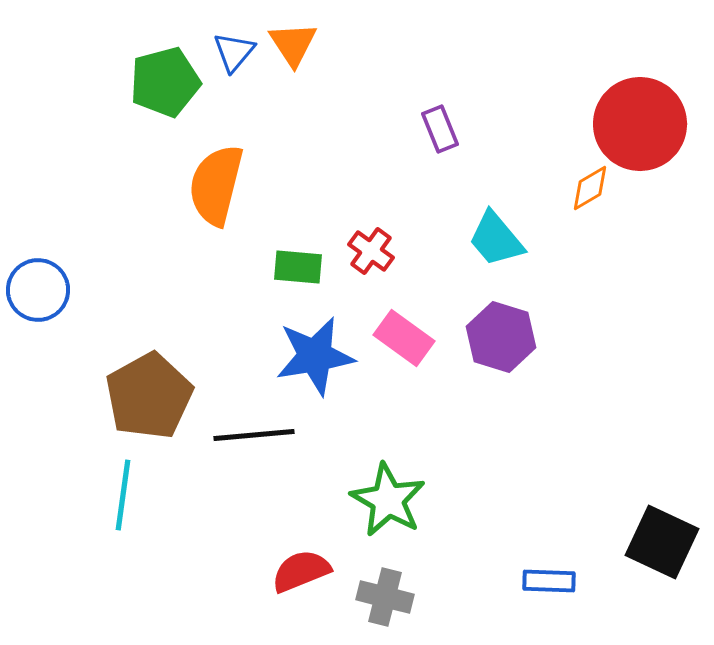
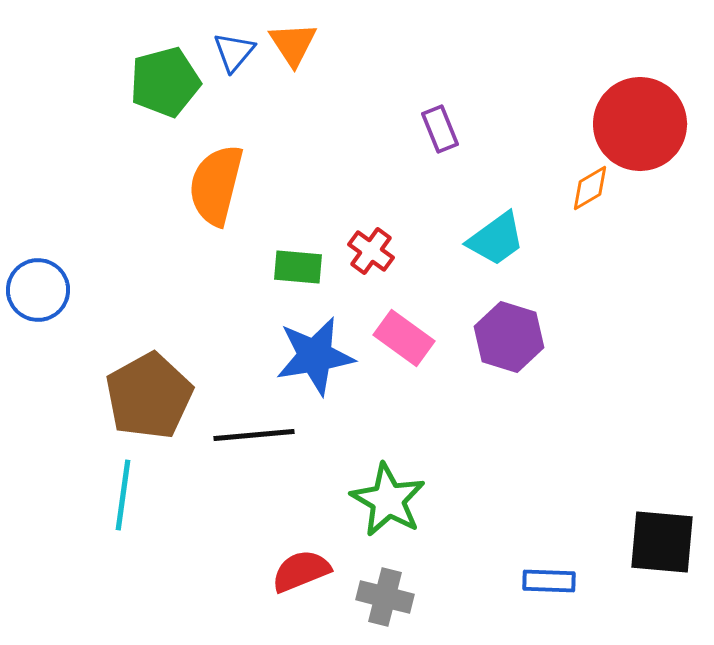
cyan trapezoid: rotated 86 degrees counterclockwise
purple hexagon: moved 8 px right
black square: rotated 20 degrees counterclockwise
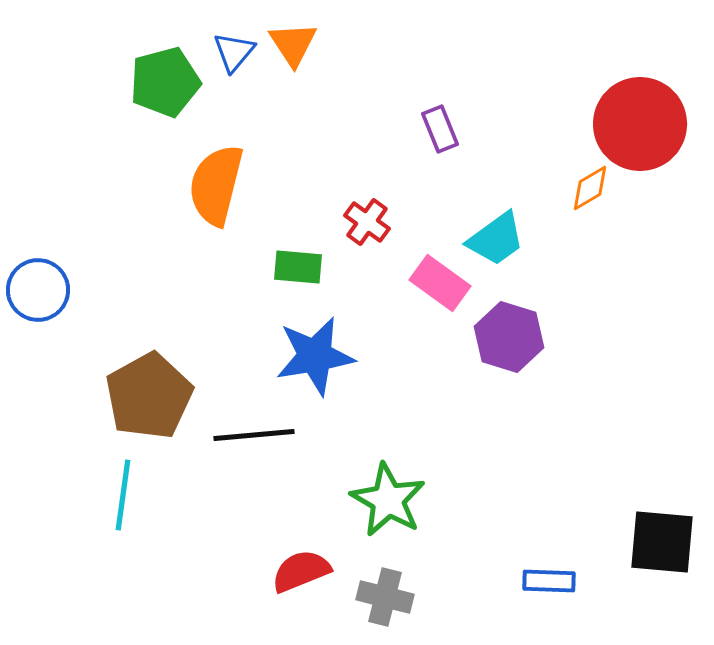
red cross: moved 4 px left, 29 px up
pink rectangle: moved 36 px right, 55 px up
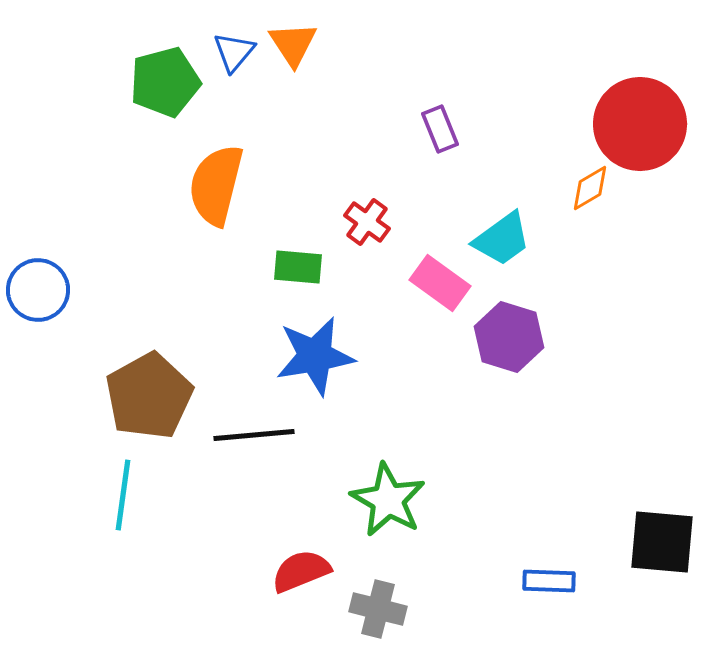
cyan trapezoid: moved 6 px right
gray cross: moved 7 px left, 12 px down
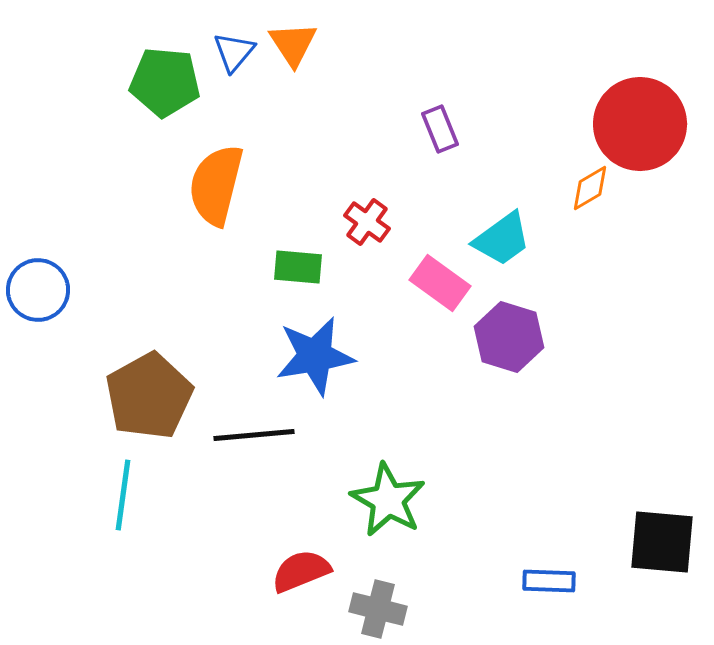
green pentagon: rotated 20 degrees clockwise
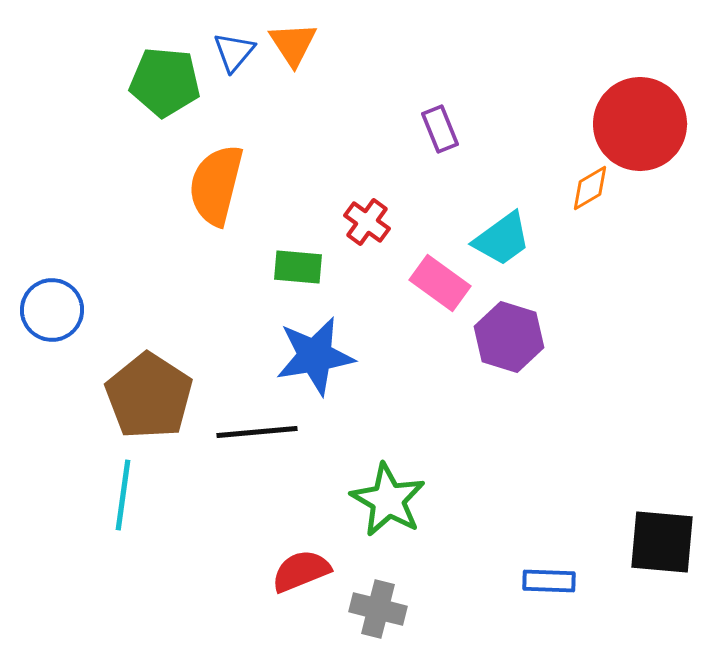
blue circle: moved 14 px right, 20 px down
brown pentagon: rotated 10 degrees counterclockwise
black line: moved 3 px right, 3 px up
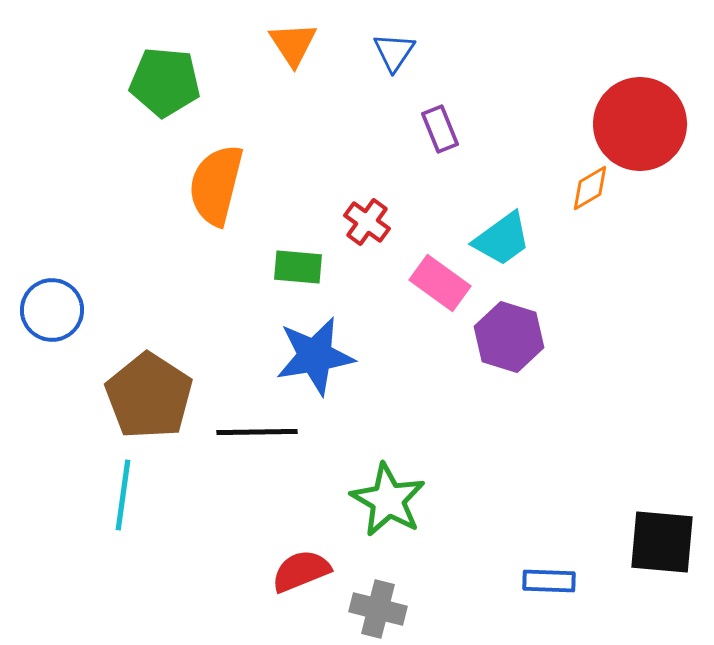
blue triangle: moved 160 px right; rotated 6 degrees counterclockwise
black line: rotated 4 degrees clockwise
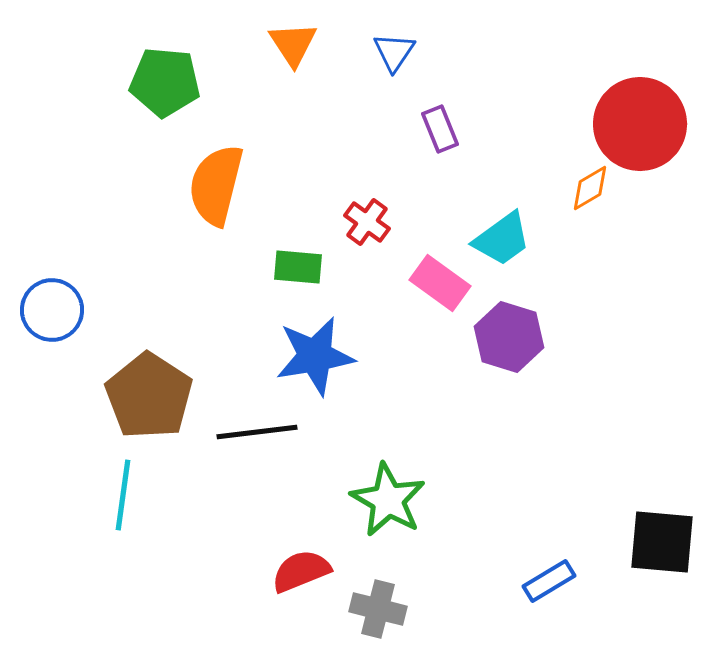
black line: rotated 6 degrees counterclockwise
blue rectangle: rotated 33 degrees counterclockwise
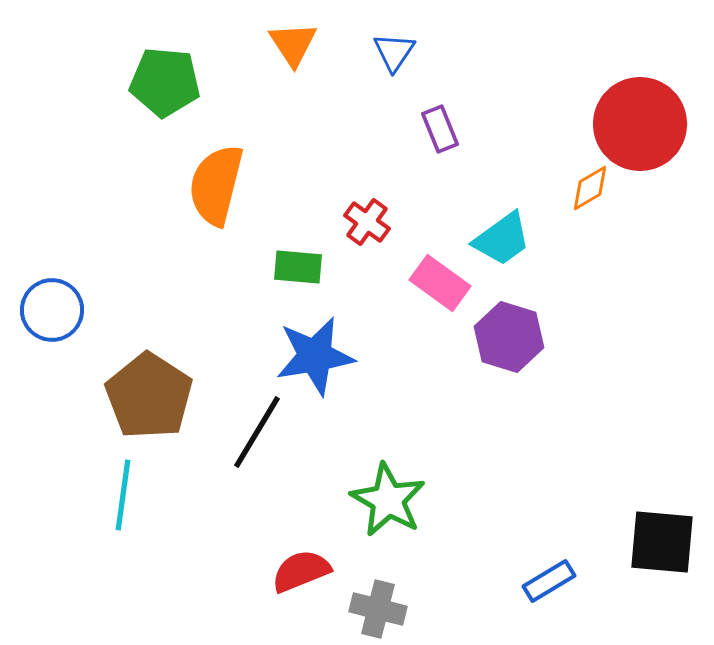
black line: rotated 52 degrees counterclockwise
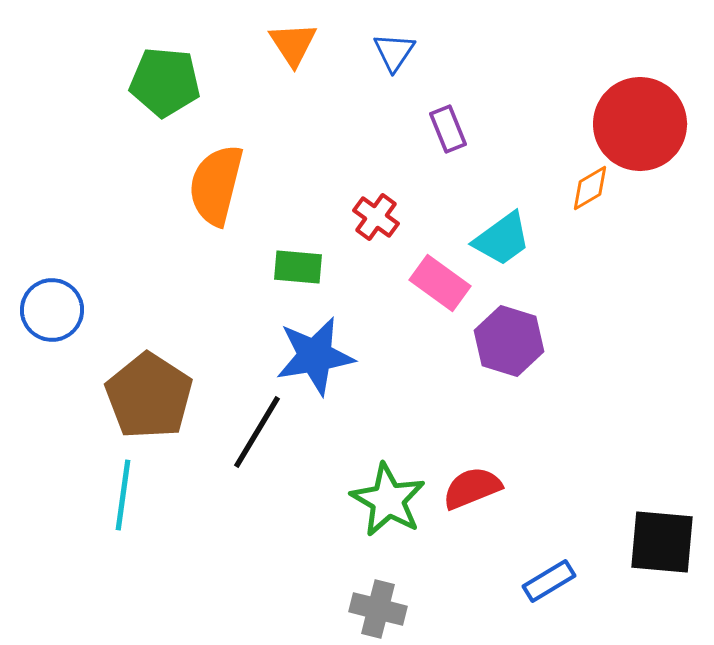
purple rectangle: moved 8 px right
red cross: moved 9 px right, 5 px up
purple hexagon: moved 4 px down
red semicircle: moved 171 px right, 83 px up
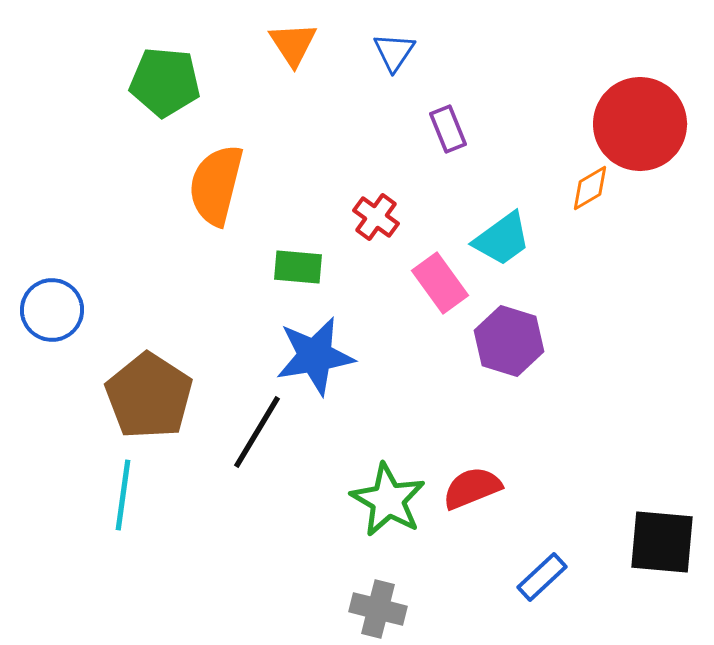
pink rectangle: rotated 18 degrees clockwise
blue rectangle: moved 7 px left, 4 px up; rotated 12 degrees counterclockwise
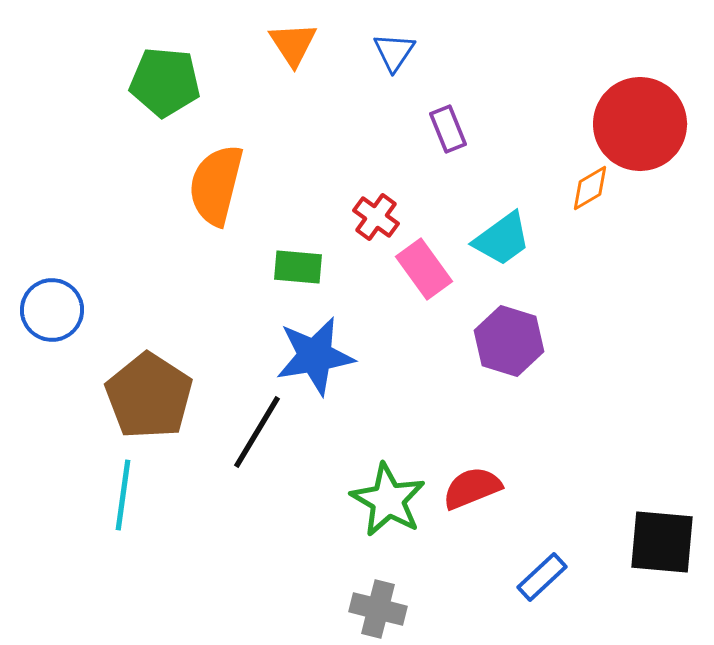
pink rectangle: moved 16 px left, 14 px up
